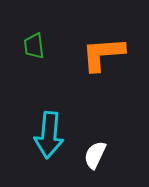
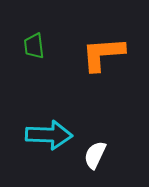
cyan arrow: rotated 93 degrees counterclockwise
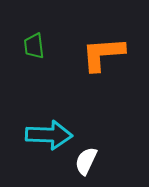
white semicircle: moved 9 px left, 6 px down
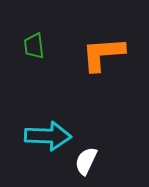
cyan arrow: moved 1 px left, 1 px down
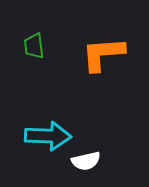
white semicircle: rotated 128 degrees counterclockwise
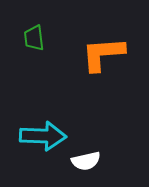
green trapezoid: moved 8 px up
cyan arrow: moved 5 px left
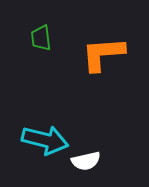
green trapezoid: moved 7 px right
cyan arrow: moved 2 px right, 4 px down; rotated 12 degrees clockwise
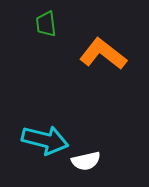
green trapezoid: moved 5 px right, 14 px up
orange L-shape: rotated 42 degrees clockwise
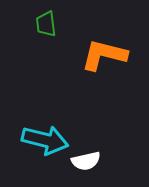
orange L-shape: moved 1 px right, 1 px down; rotated 24 degrees counterclockwise
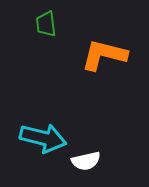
cyan arrow: moved 2 px left, 2 px up
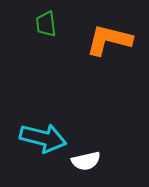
orange L-shape: moved 5 px right, 15 px up
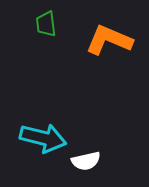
orange L-shape: rotated 9 degrees clockwise
